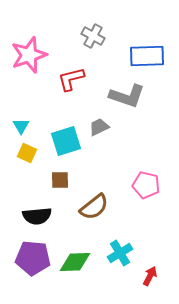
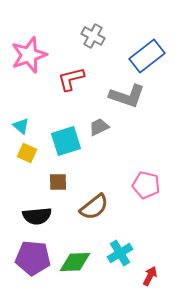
blue rectangle: rotated 36 degrees counterclockwise
cyan triangle: rotated 18 degrees counterclockwise
brown square: moved 2 px left, 2 px down
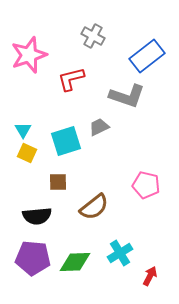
cyan triangle: moved 2 px right, 4 px down; rotated 18 degrees clockwise
